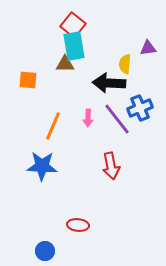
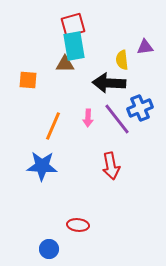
red square: rotated 35 degrees clockwise
purple triangle: moved 3 px left, 1 px up
yellow semicircle: moved 3 px left, 4 px up; rotated 12 degrees counterclockwise
blue circle: moved 4 px right, 2 px up
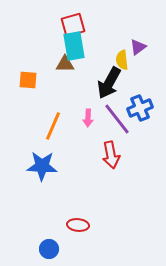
purple triangle: moved 7 px left; rotated 30 degrees counterclockwise
black arrow: rotated 64 degrees counterclockwise
red arrow: moved 11 px up
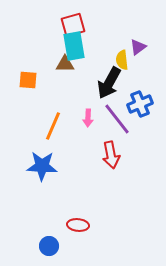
blue cross: moved 4 px up
blue circle: moved 3 px up
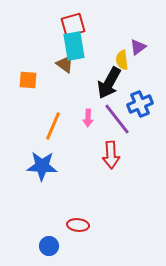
brown triangle: rotated 36 degrees clockwise
red arrow: rotated 8 degrees clockwise
